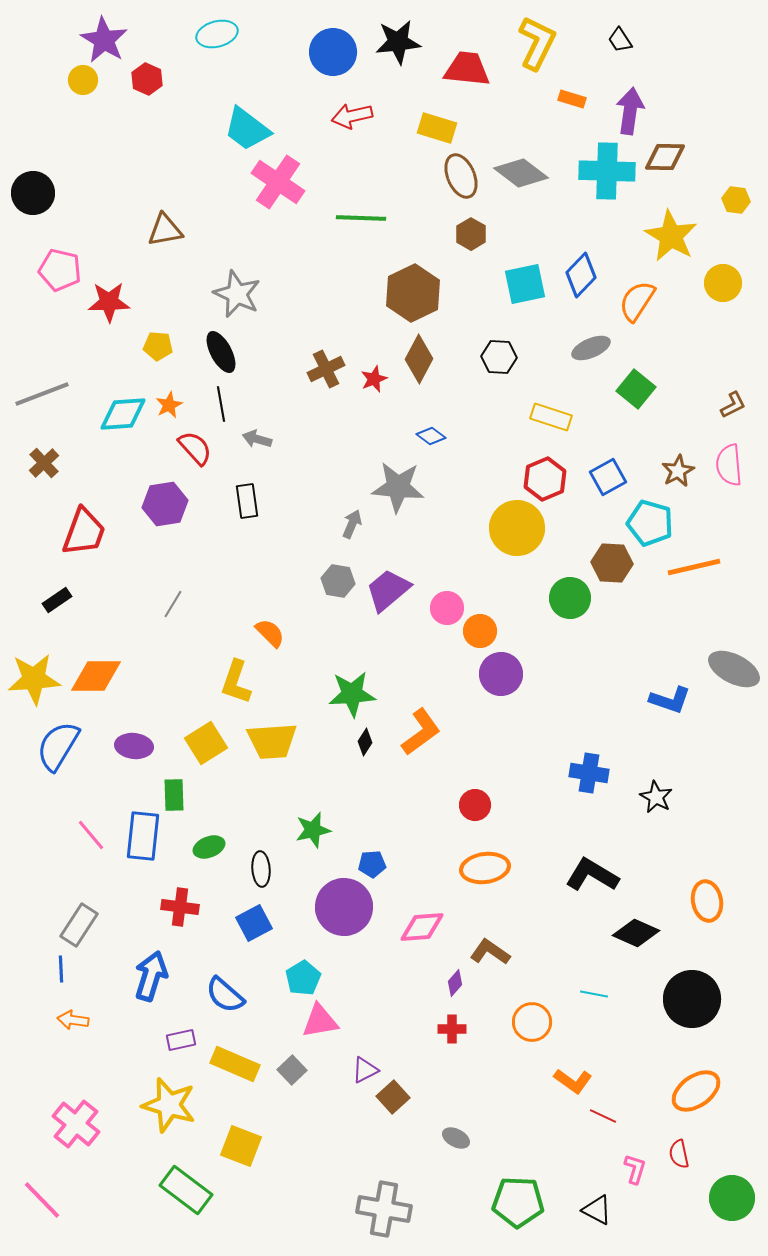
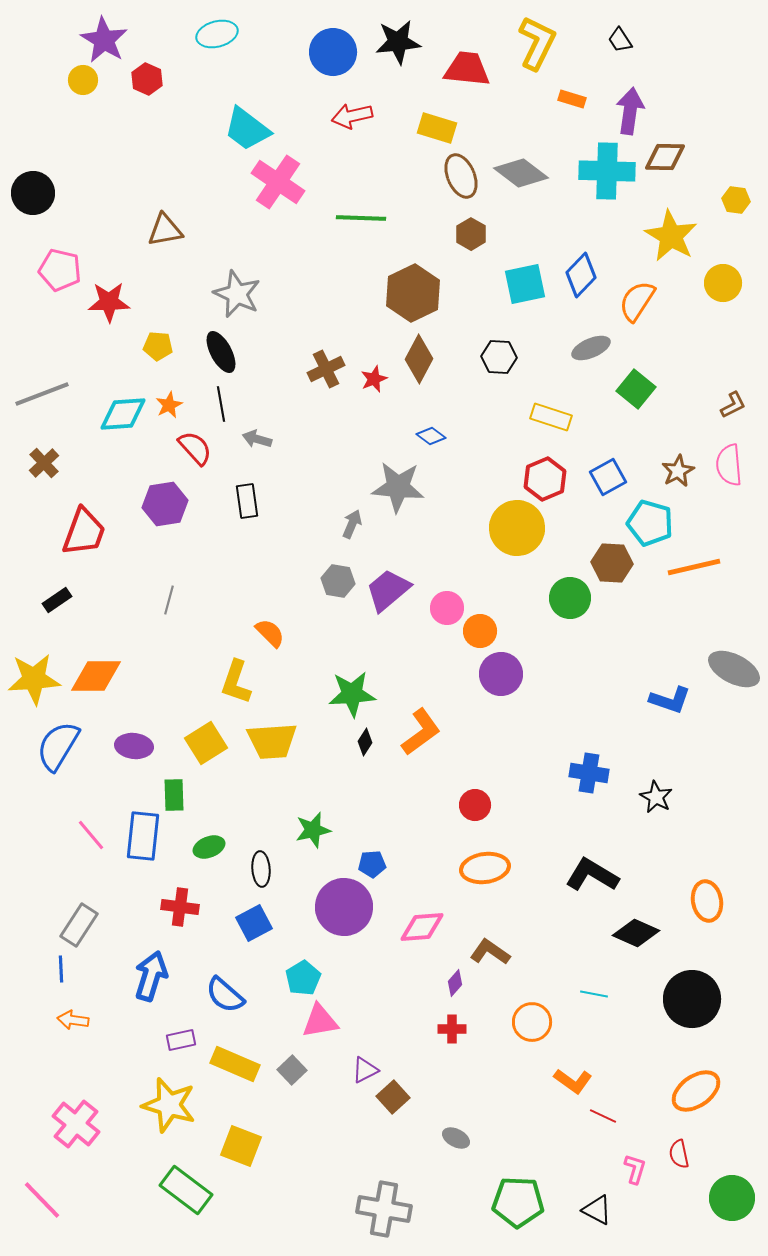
gray line at (173, 604): moved 4 px left, 4 px up; rotated 16 degrees counterclockwise
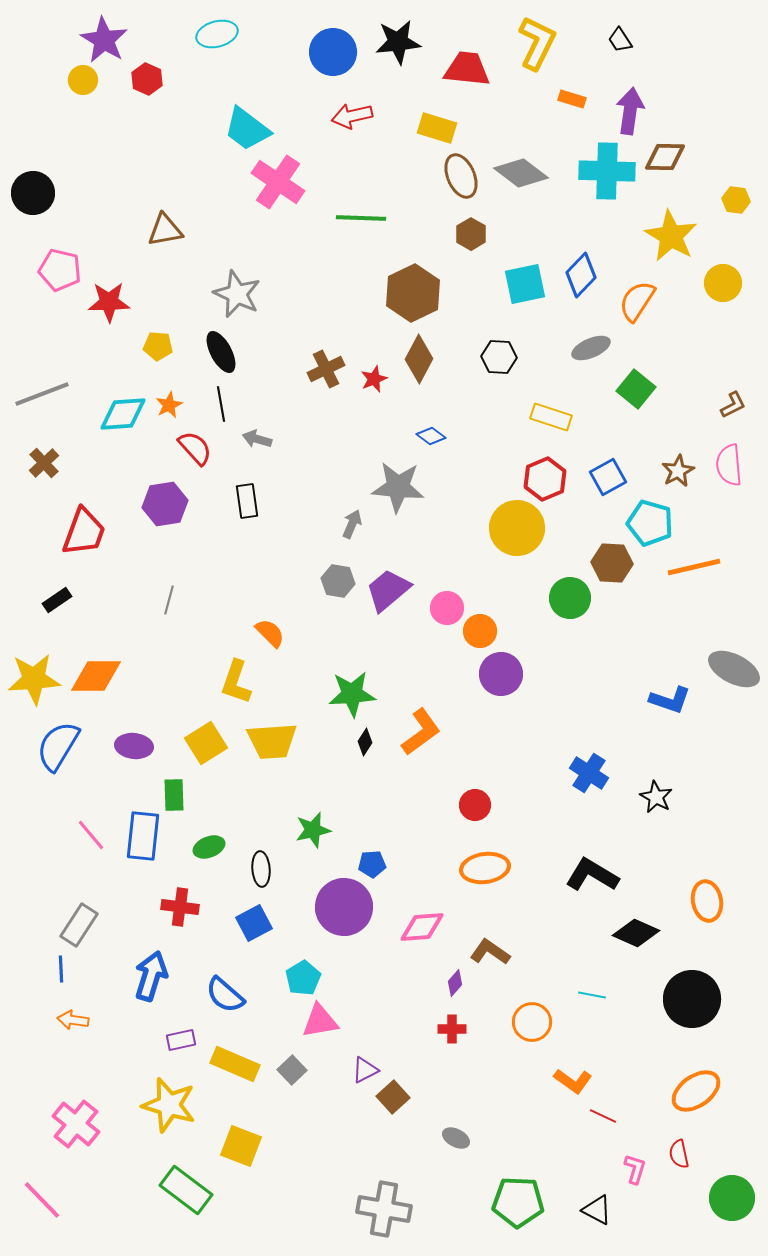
blue cross at (589, 773): rotated 24 degrees clockwise
cyan line at (594, 994): moved 2 px left, 1 px down
